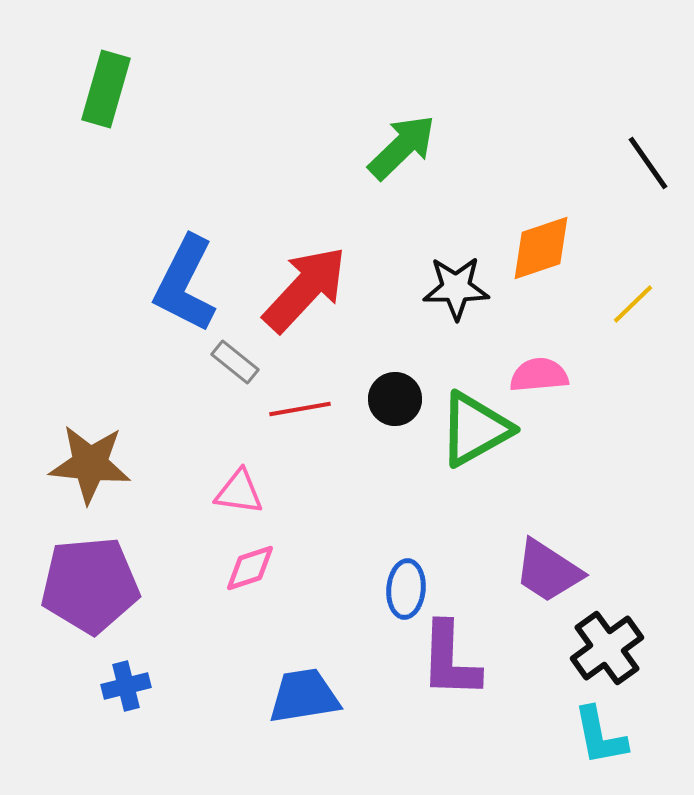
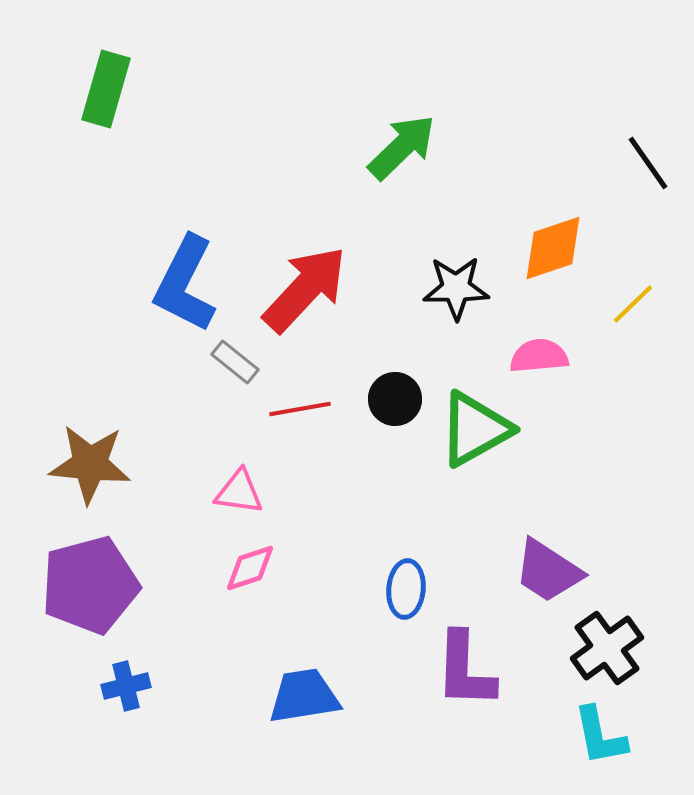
orange diamond: moved 12 px right
pink semicircle: moved 19 px up
purple pentagon: rotated 10 degrees counterclockwise
purple L-shape: moved 15 px right, 10 px down
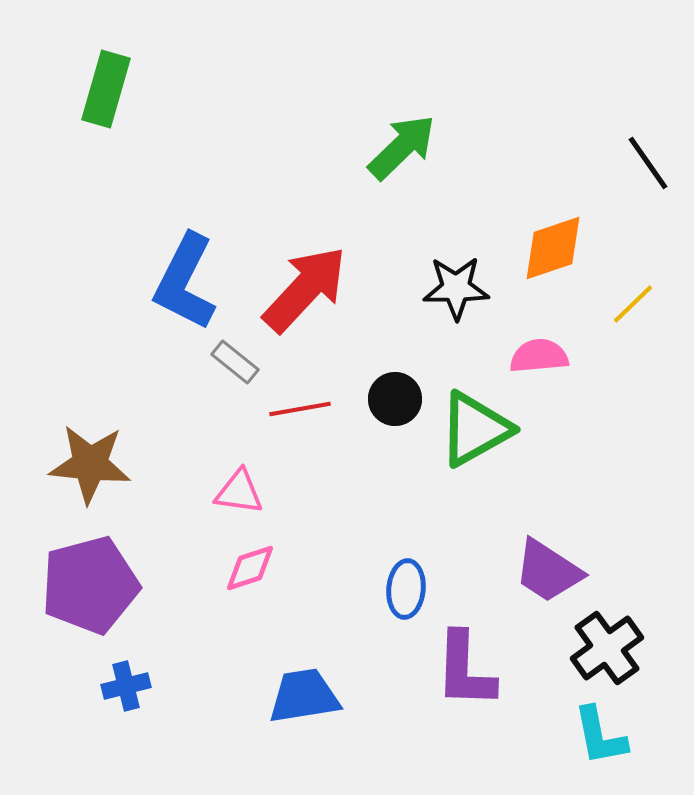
blue L-shape: moved 2 px up
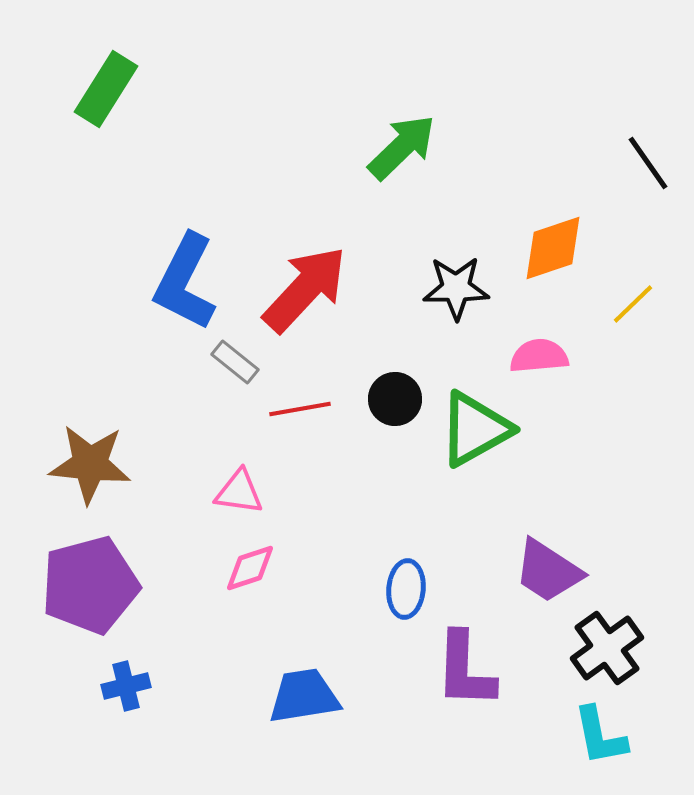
green rectangle: rotated 16 degrees clockwise
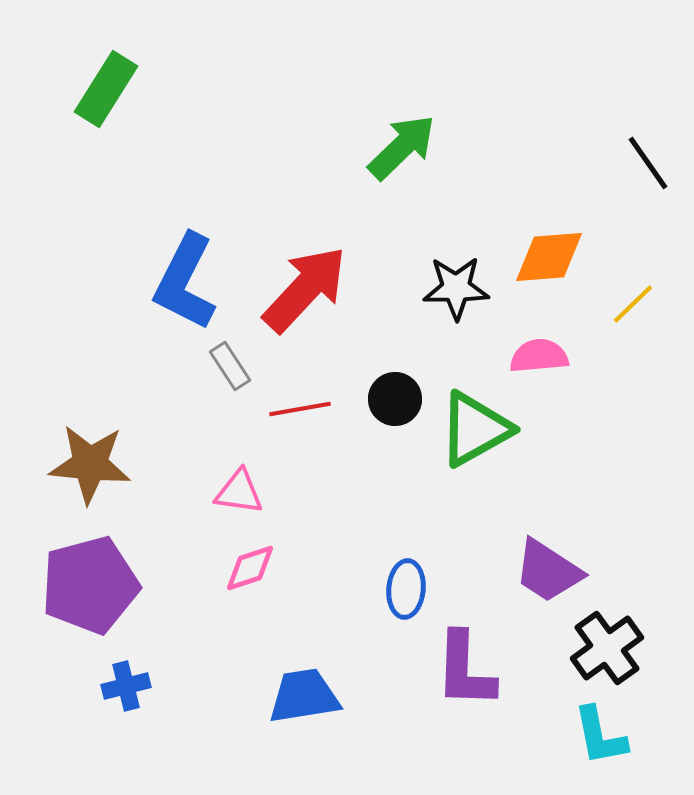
orange diamond: moved 4 px left, 9 px down; rotated 14 degrees clockwise
gray rectangle: moved 5 px left, 4 px down; rotated 18 degrees clockwise
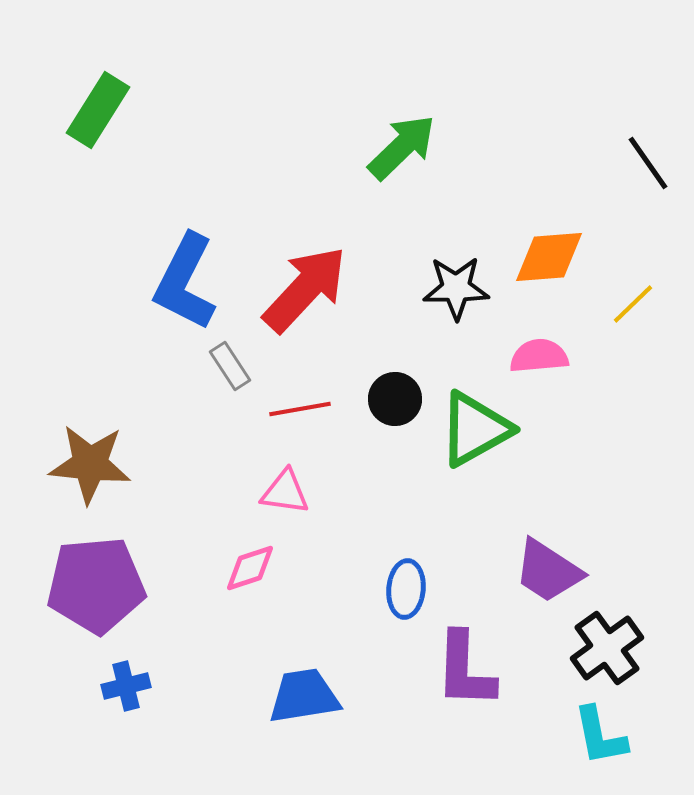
green rectangle: moved 8 px left, 21 px down
pink triangle: moved 46 px right
purple pentagon: moved 6 px right; rotated 10 degrees clockwise
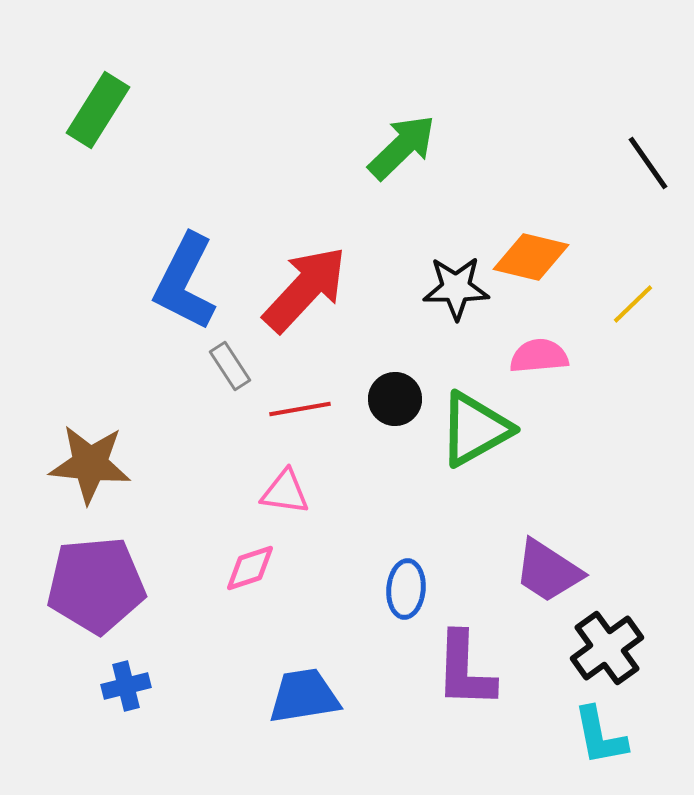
orange diamond: moved 18 px left; rotated 18 degrees clockwise
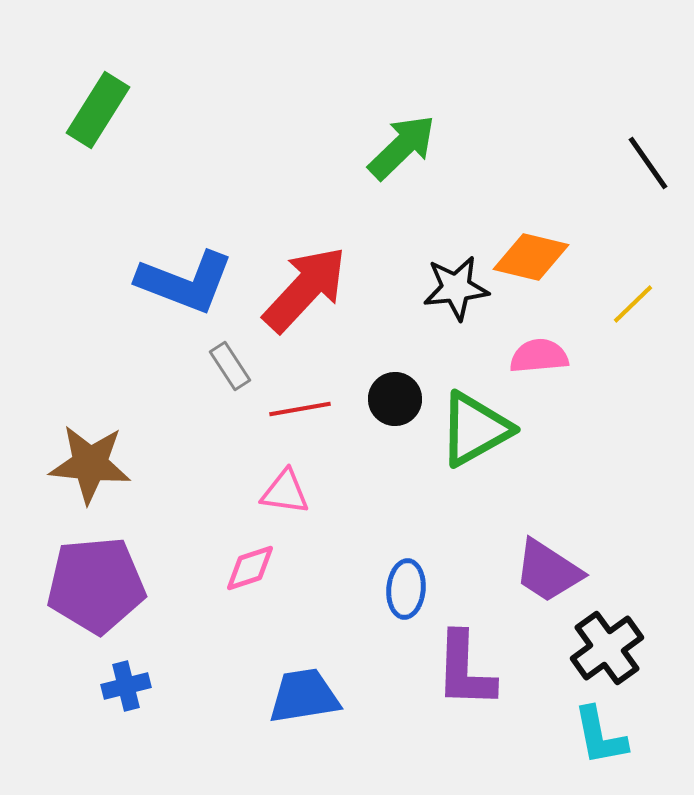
blue L-shape: rotated 96 degrees counterclockwise
black star: rotated 6 degrees counterclockwise
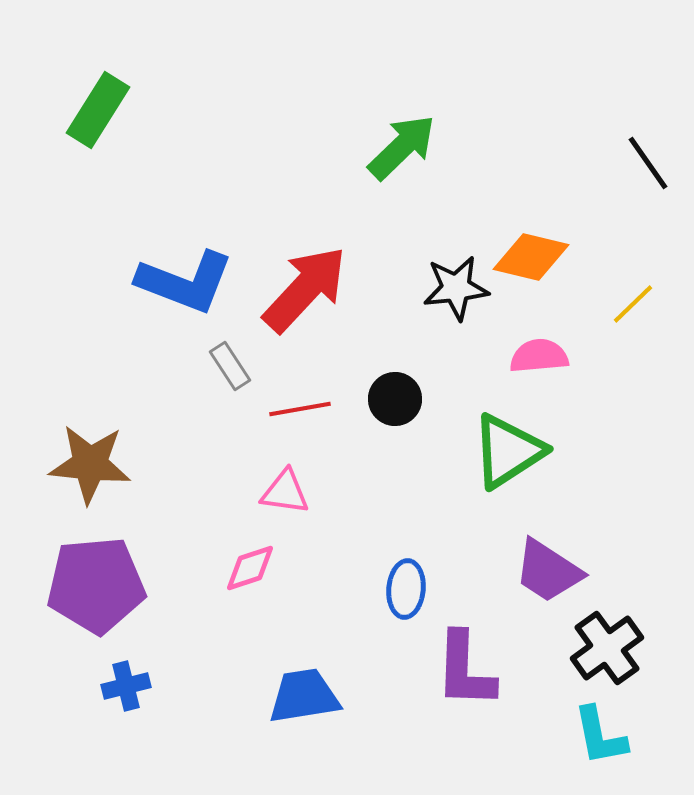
green triangle: moved 33 px right, 22 px down; rotated 4 degrees counterclockwise
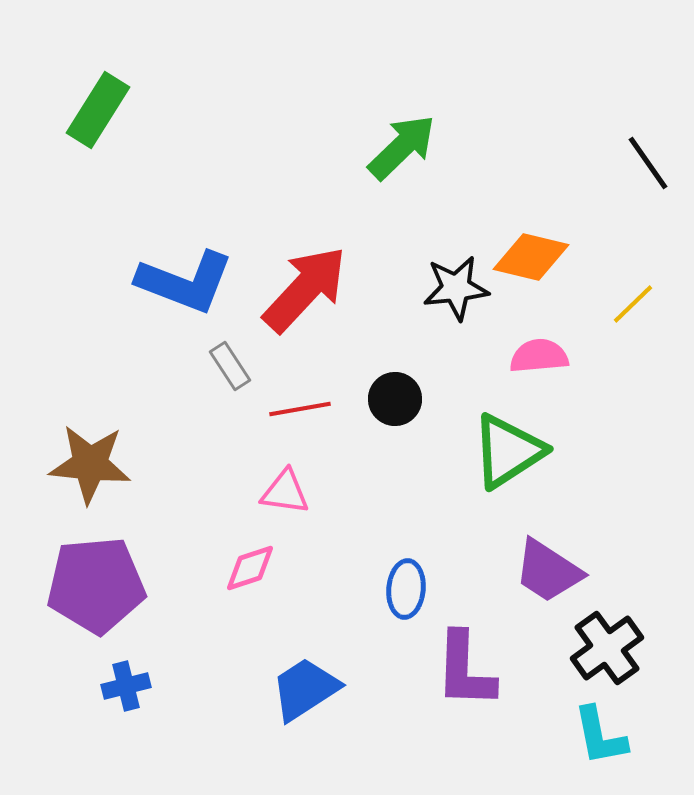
blue trapezoid: moved 1 px right, 7 px up; rotated 24 degrees counterclockwise
